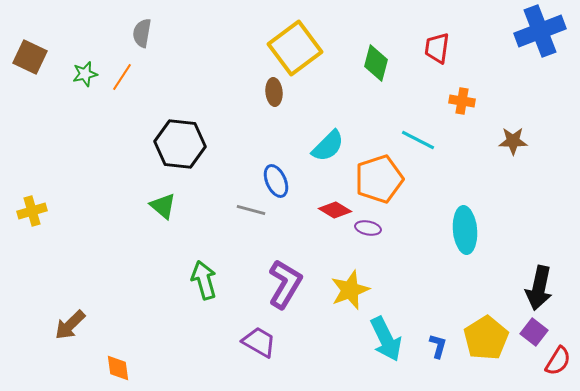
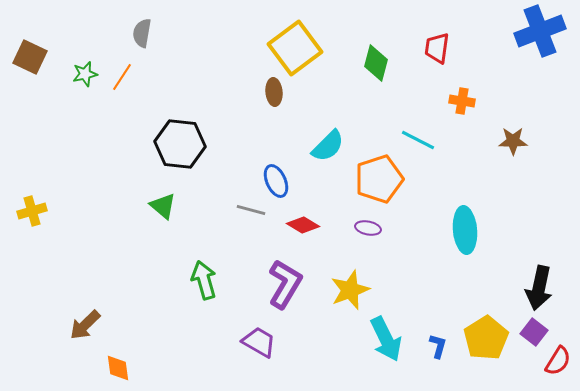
red diamond: moved 32 px left, 15 px down
brown arrow: moved 15 px right
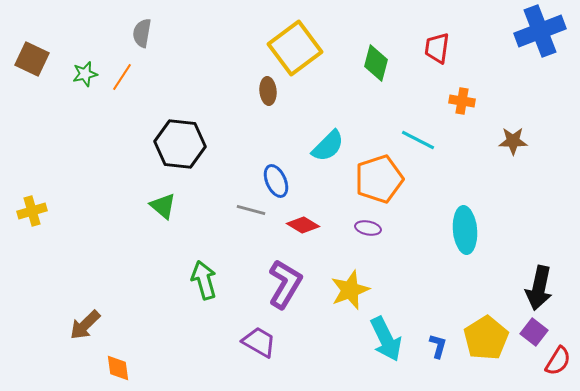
brown square: moved 2 px right, 2 px down
brown ellipse: moved 6 px left, 1 px up
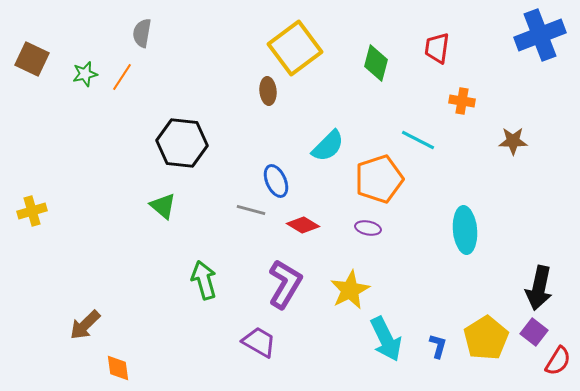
blue cross: moved 4 px down
black hexagon: moved 2 px right, 1 px up
yellow star: rotated 6 degrees counterclockwise
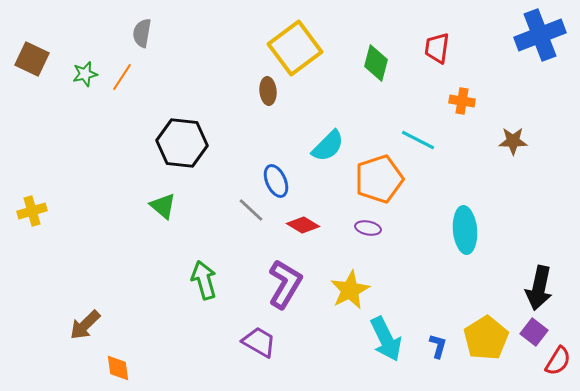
gray line: rotated 28 degrees clockwise
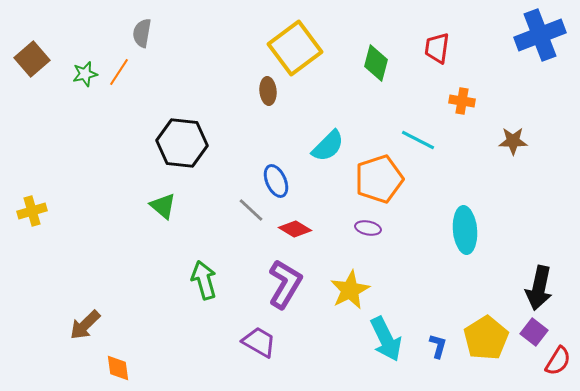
brown square: rotated 24 degrees clockwise
orange line: moved 3 px left, 5 px up
red diamond: moved 8 px left, 4 px down
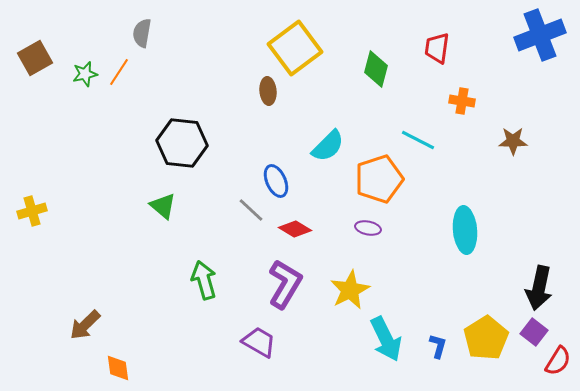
brown square: moved 3 px right, 1 px up; rotated 12 degrees clockwise
green diamond: moved 6 px down
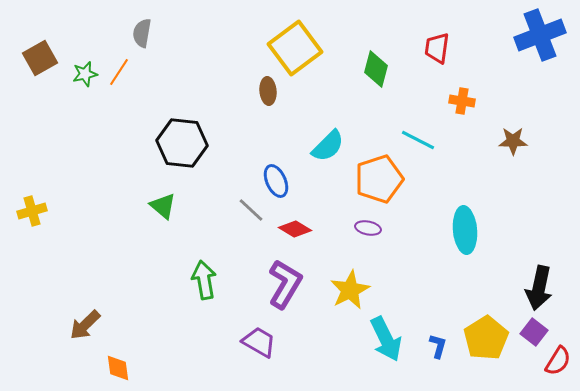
brown square: moved 5 px right
green arrow: rotated 6 degrees clockwise
